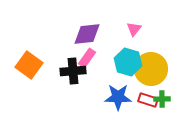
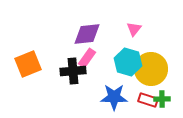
orange square: moved 1 px left, 1 px up; rotated 32 degrees clockwise
blue star: moved 4 px left
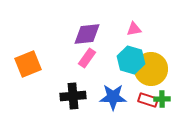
pink triangle: rotated 42 degrees clockwise
cyan hexagon: moved 3 px right, 2 px up
black cross: moved 25 px down
blue star: moved 1 px left
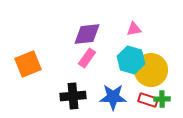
yellow circle: moved 1 px down
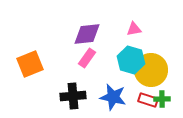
orange square: moved 2 px right
blue star: rotated 12 degrees clockwise
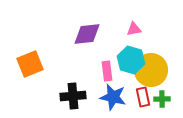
pink rectangle: moved 20 px right, 13 px down; rotated 42 degrees counterclockwise
red rectangle: moved 5 px left, 3 px up; rotated 60 degrees clockwise
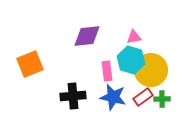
pink triangle: moved 8 px down
purple diamond: moved 2 px down
red rectangle: rotated 66 degrees clockwise
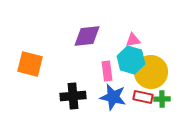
pink triangle: moved 1 px left, 3 px down
orange square: rotated 36 degrees clockwise
yellow circle: moved 2 px down
red rectangle: rotated 48 degrees clockwise
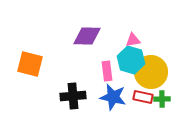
purple diamond: rotated 8 degrees clockwise
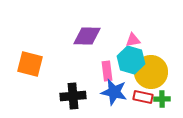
blue star: moved 1 px right, 5 px up
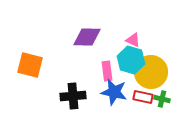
purple diamond: moved 1 px down
pink triangle: rotated 35 degrees clockwise
orange square: moved 1 px down
green cross: rotated 14 degrees clockwise
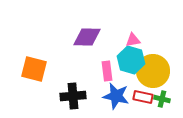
pink triangle: rotated 35 degrees counterclockwise
orange square: moved 4 px right, 4 px down
yellow circle: moved 2 px right, 1 px up
blue star: moved 2 px right, 4 px down
